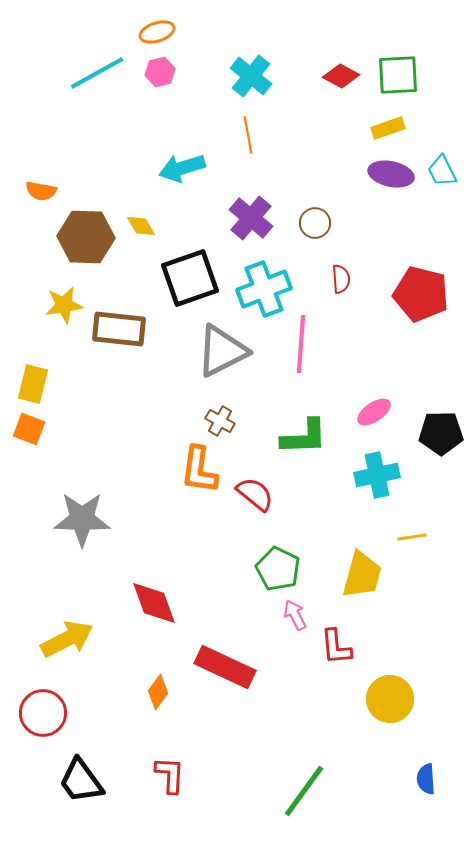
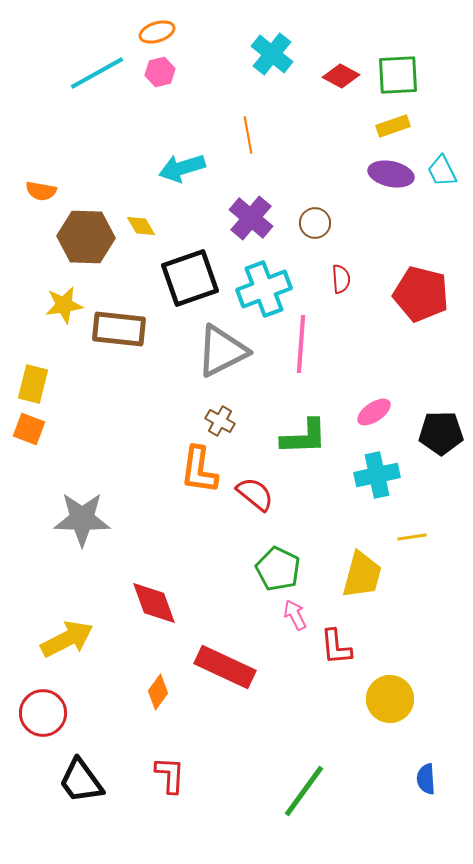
cyan cross at (251, 76): moved 21 px right, 22 px up
yellow rectangle at (388, 128): moved 5 px right, 2 px up
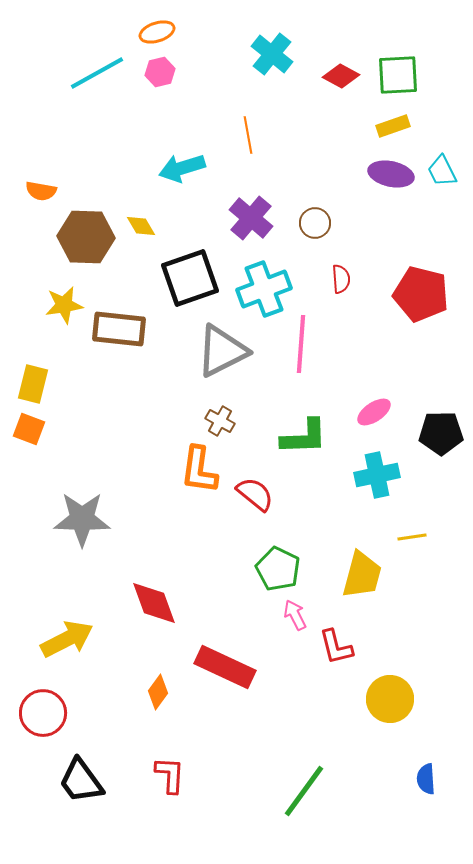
red L-shape at (336, 647): rotated 9 degrees counterclockwise
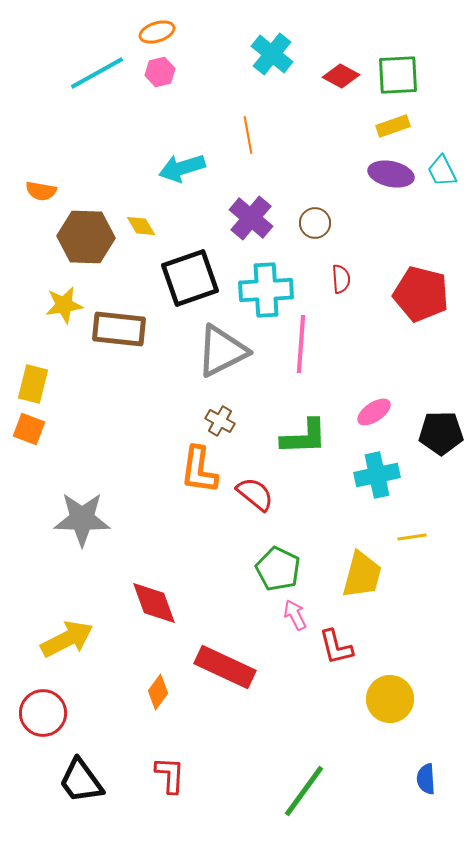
cyan cross at (264, 289): moved 2 px right, 1 px down; rotated 18 degrees clockwise
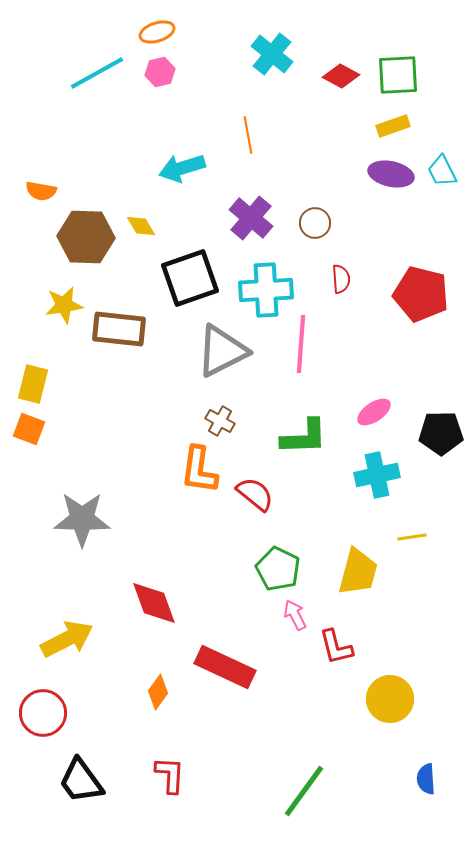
yellow trapezoid at (362, 575): moved 4 px left, 3 px up
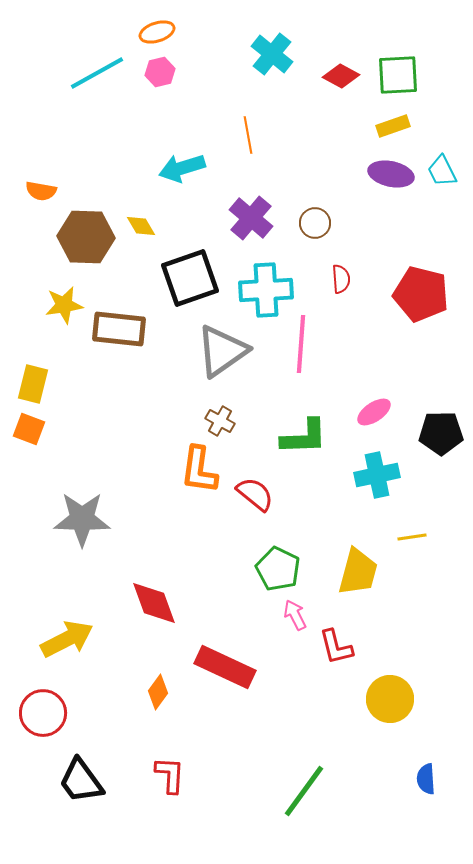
gray triangle at (222, 351): rotated 8 degrees counterclockwise
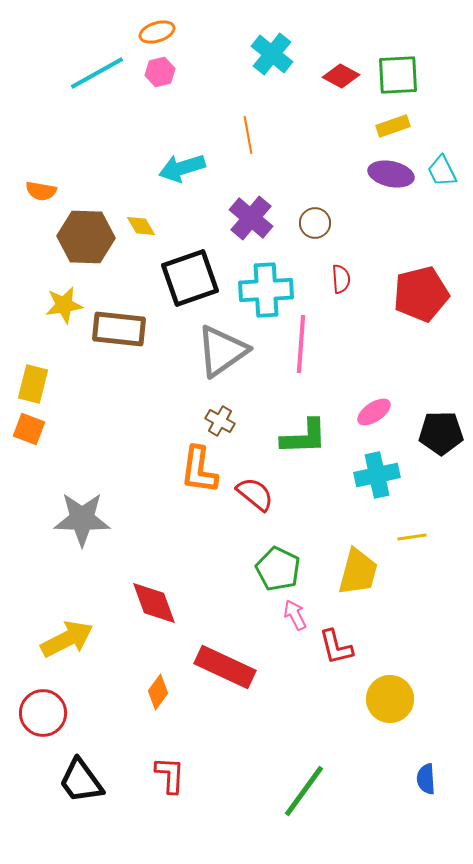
red pentagon at (421, 294): rotated 28 degrees counterclockwise
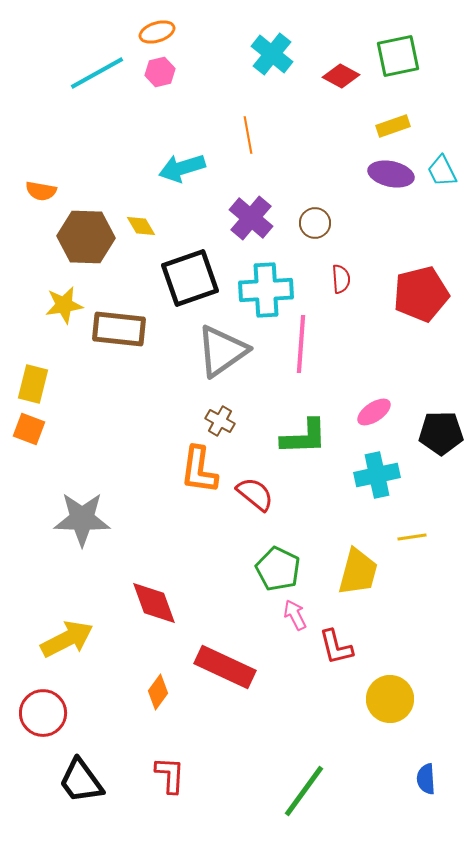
green square at (398, 75): moved 19 px up; rotated 9 degrees counterclockwise
